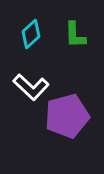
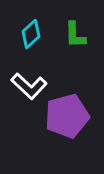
white L-shape: moved 2 px left, 1 px up
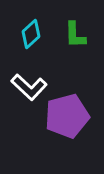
white L-shape: moved 1 px down
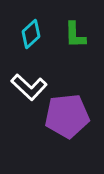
purple pentagon: rotated 9 degrees clockwise
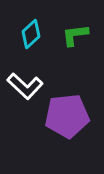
green L-shape: rotated 84 degrees clockwise
white L-shape: moved 4 px left, 1 px up
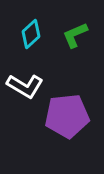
green L-shape: rotated 16 degrees counterclockwise
white L-shape: rotated 12 degrees counterclockwise
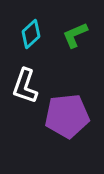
white L-shape: rotated 78 degrees clockwise
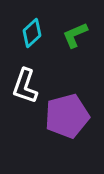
cyan diamond: moved 1 px right, 1 px up
purple pentagon: rotated 9 degrees counterclockwise
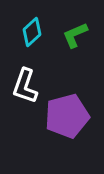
cyan diamond: moved 1 px up
